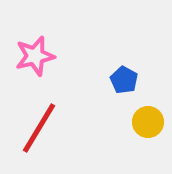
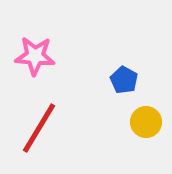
pink star: rotated 18 degrees clockwise
yellow circle: moved 2 px left
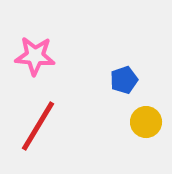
blue pentagon: rotated 24 degrees clockwise
red line: moved 1 px left, 2 px up
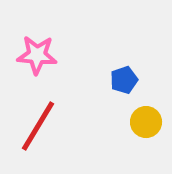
pink star: moved 2 px right, 1 px up
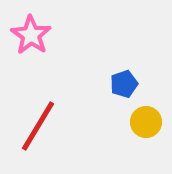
pink star: moved 6 px left, 20 px up; rotated 30 degrees clockwise
blue pentagon: moved 4 px down
